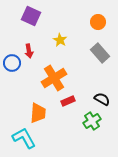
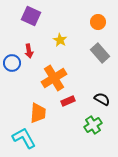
green cross: moved 1 px right, 4 px down
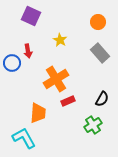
red arrow: moved 1 px left
orange cross: moved 2 px right, 1 px down
black semicircle: rotated 91 degrees clockwise
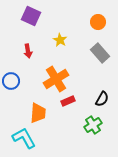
blue circle: moved 1 px left, 18 px down
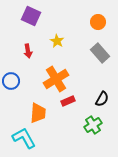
yellow star: moved 3 px left, 1 px down
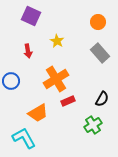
orange trapezoid: rotated 55 degrees clockwise
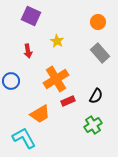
black semicircle: moved 6 px left, 3 px up
orange trapezoid: moved 2 px right, 1 px down
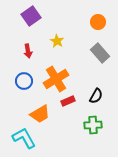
purple square: rotated 30 degrees clockwise
blue circle: moved 13 px right
green cross: rotated 30 degrees clockwise
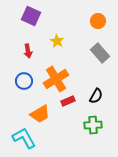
purple square: rotated 30 degrees counterclockwise
orange circle: moved 1 px up
